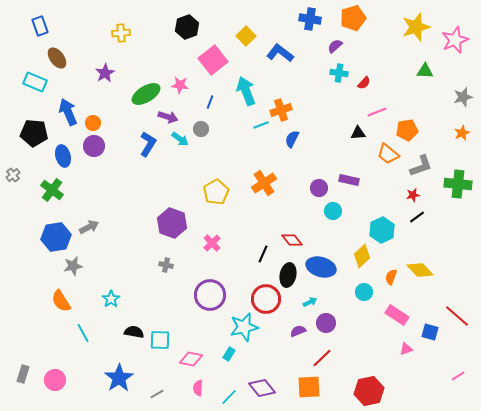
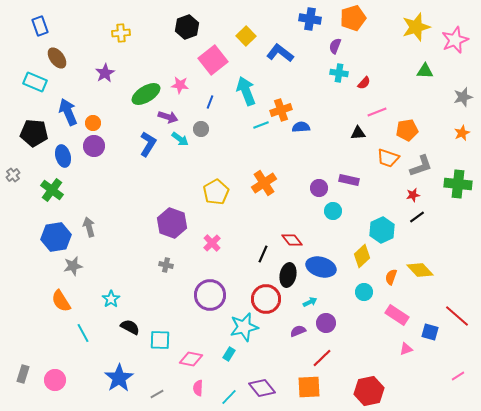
purple semicircle at (335, 46): rotated 28 degrees counterclockwise
blue semicircle at (292, 139): moved 9 px right, 12 px up; rotated 60 degrees clockwise
orange trapezoid at (388, 154): moved 4 px down; rotated 20 degrees counterclockwise
gray arrow at (89, 227): rotated 78 degrees counterclockwise
black semicircle at (134, 332): moved 4 px left, 5 px up; rotated 18 degrees clockwise
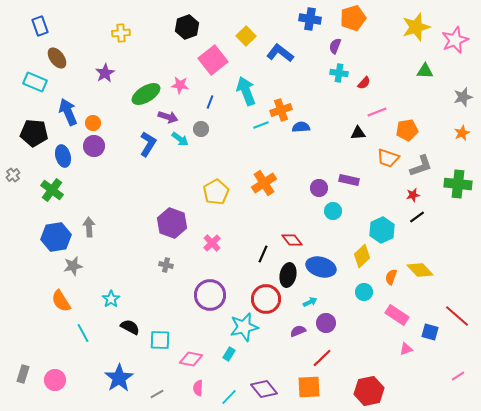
gray arrow at (89, 227): rotated 12 degrees clockwise
purple diamond at (262, 388): moved 2 px right, 1 px down
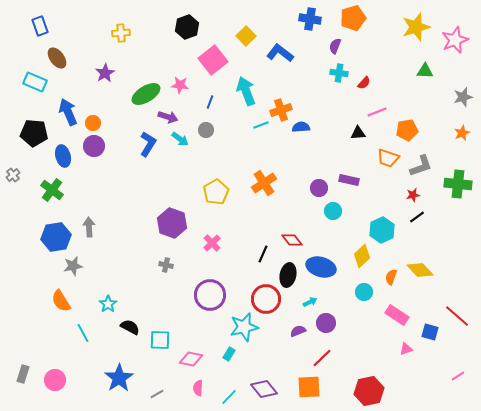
gray circle at (201, 129): moved 5 px right, 1 px down
cyan star at (111, 299): moved 3 px left, 5 px down
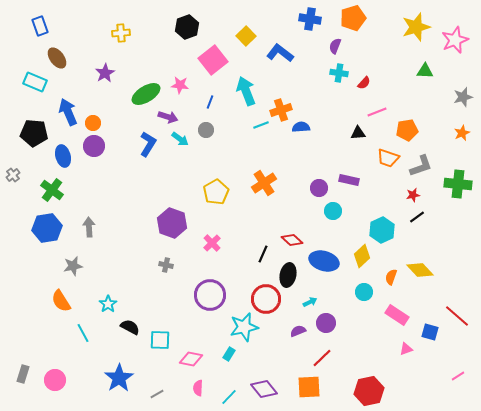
blue hexagon at (56, 237): moved 9 px left, 9 px up
red diamond at (292, 240): rotated 10 degrees counterclockwise
blue ellipse at (321, 267): moved 3 px right, 6 px up
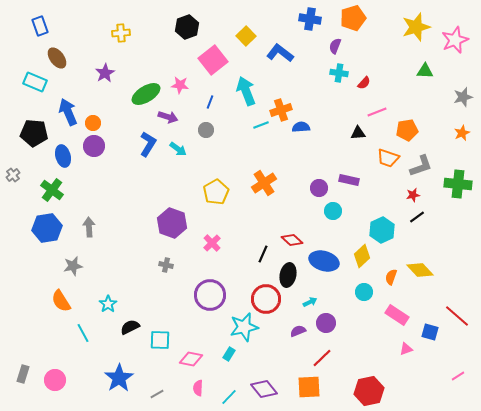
cyan arrow at (180, 139): moved 2 px left, 10 px down
black semicircle at (130, 327): rotated 54 degrees counterclockwise
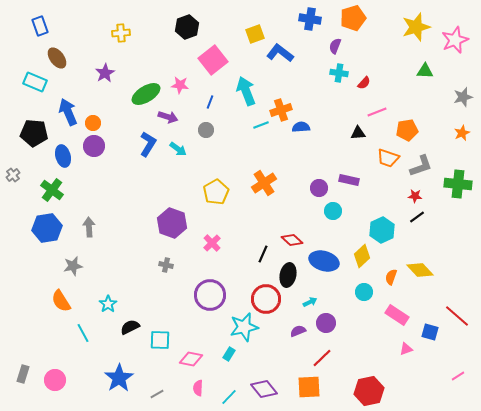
yellow square at (246, 36): moved 9 px right, 2 px up; rotated 24 degrees clockwise
red star at (413, 195): moved 2 px right, 1 px down; rotated 16 degrees clockwise
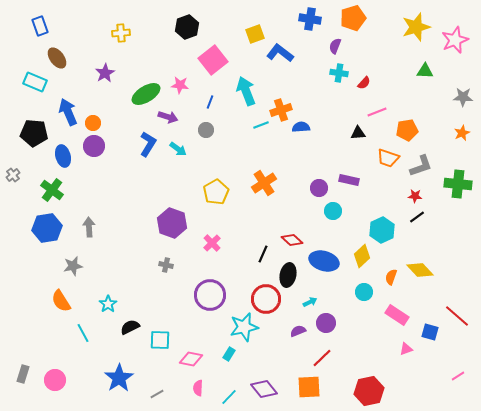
gray star at (463, 97): rotated 18 degrees clockwise
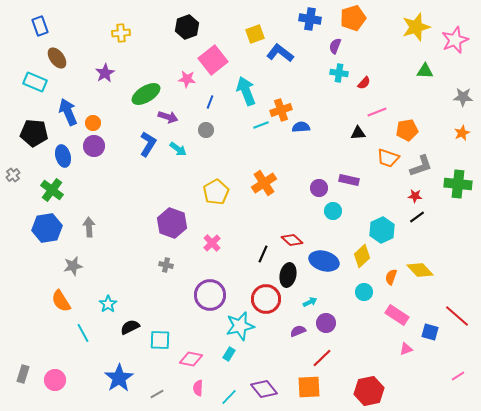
pink star at (180, 85): moved 7 px right, 6 px up
cyan star at (244, 327): moved 4 px left, 1 px up
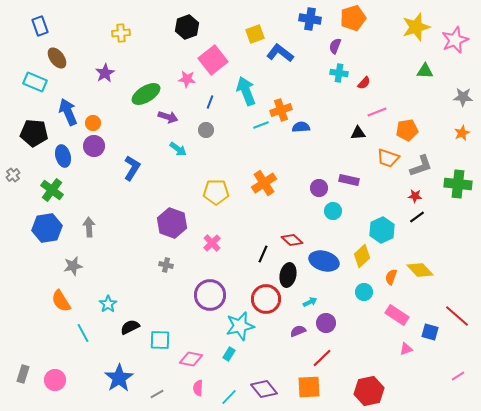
blue L-shape at (148, 144): moved 16 px left, 24 px down
yellow pentagon at (216, 192): rotated 30 degrees clockwise
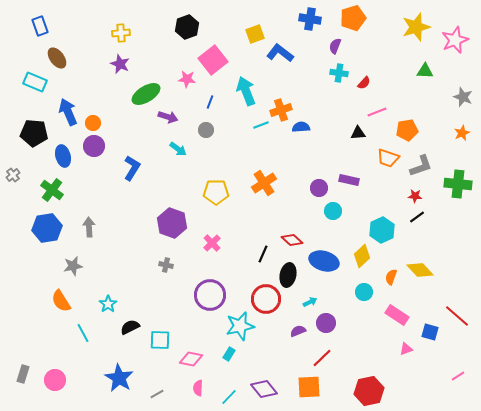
purple star at (105, 73): moved 15 px right, 9 px up; rotated 18 degrees counterclockwise
gray star at (463, 97): rotated 18 degrees clockwise
blue star at (119, 378): rotated 8 degrees counterclockwise
